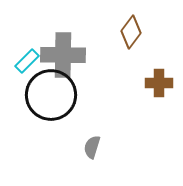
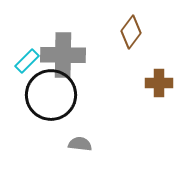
gray semicircle: moved 12 px left, 3 px up; rotated 80 degrees clockwise
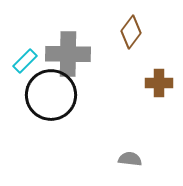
gray cross: moved 5 px right, 1 px up
cyan rectangle: moved 2 px left
gray semicircle: moved 50 px right, 15 px down
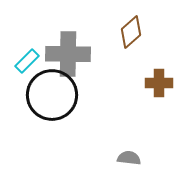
brown diamond: rotated 12 degrees clockwise
cyan rectangle: moved 2 px right
black circle: moved 1 px right
gray semicircle: moved 1 px left, 1 px up
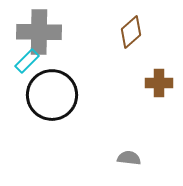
gray cross: moved 29 px left, 22 px up
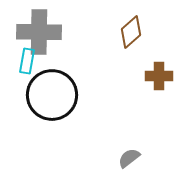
cyan rectangle: rotated 35 degrees counterclockwise
brown cross: moved 7 px up
gray semicircle: rotated 45 degrees counterclockwise
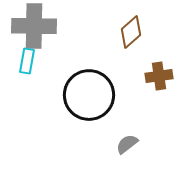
gray cross: moved 5 px left, 6 px up
brown cross: rotated 8 degrees counterclockwise
black circle: moved 37 px right
gray semicircle: moved 2 px left, 14 px up
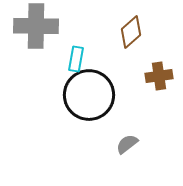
gray cross: moved 2 px right
cyan rectangle: moved 49 px right, 2 px up
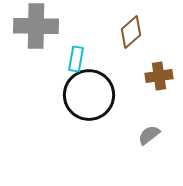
gray semicircle: moved 22 px right, 9 px up
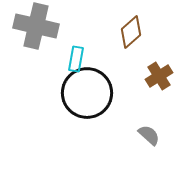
gray cross: rotated 12 degrees clockwise
brown cross: rotated 24 degrees counterclockwise
black circle: moved 2 px left, 2 px up
gray semicircle: rotated 80 degrees clockwise
